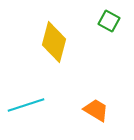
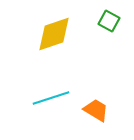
yellow diamond: moved 8 px up; rotated 57 degrees clockwise
cyan line: moved 25 px right, 7 px up
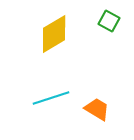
yellow diamond: rotated 12 degrees counterclockwise
orange trapezoid: moved 1 px right, 1 px up
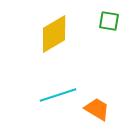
green square: rotated 20 degrees counterclockwise
cyan line: moved 7 px right, 3 px up
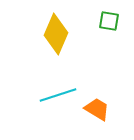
yellow diamond: moved 2 px right; rotated 36 degrees counterclockwise
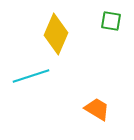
green square: moved 2 px right
cyan line: moved 27 px left, 19 px up
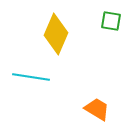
cyan line: moved 1 px down; rotated 27 degrees clockwise
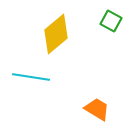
green square: rotated 20 degrees clockwise
yellow diamond: rotated 27 degrees clockwise
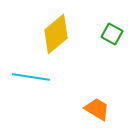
green square: moved 1 px right, 13 px down
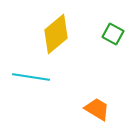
green square: moved 1 px right
